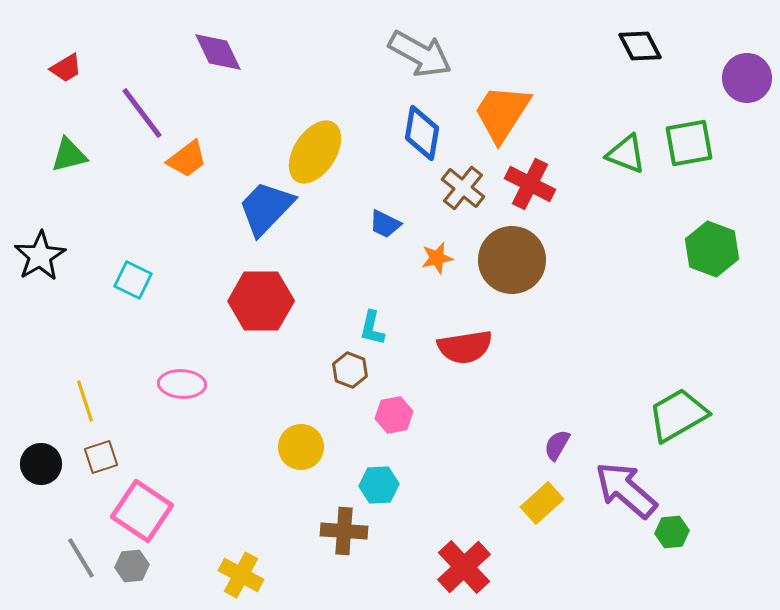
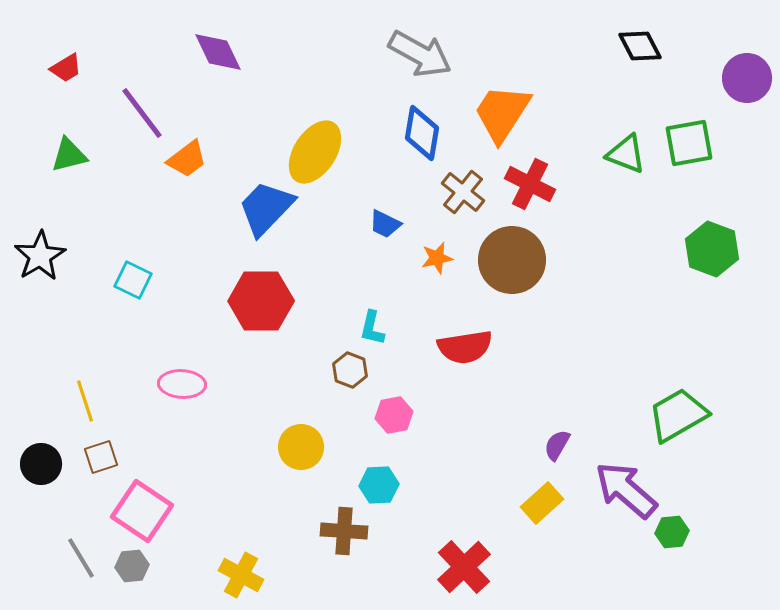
brown cross at (463, 188): moved 4 px down
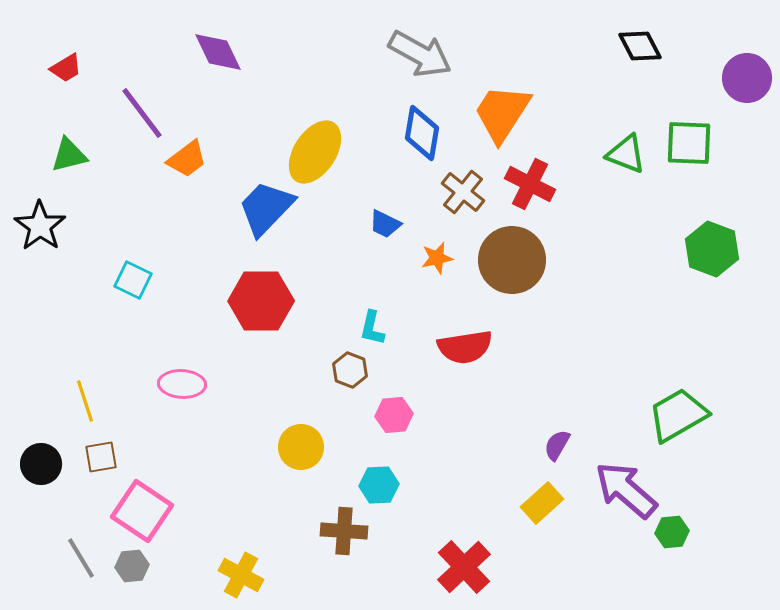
green square at (689, 143): rotated 12 degrees clockwise
black star at (40, 256): moved 30 px up; rotated 6 degrees counterclockwise
pink hexagon at (394, 415): rotated 6 degrees clockwise
brown square at (101, 457): rotated 8 degrees clockwise
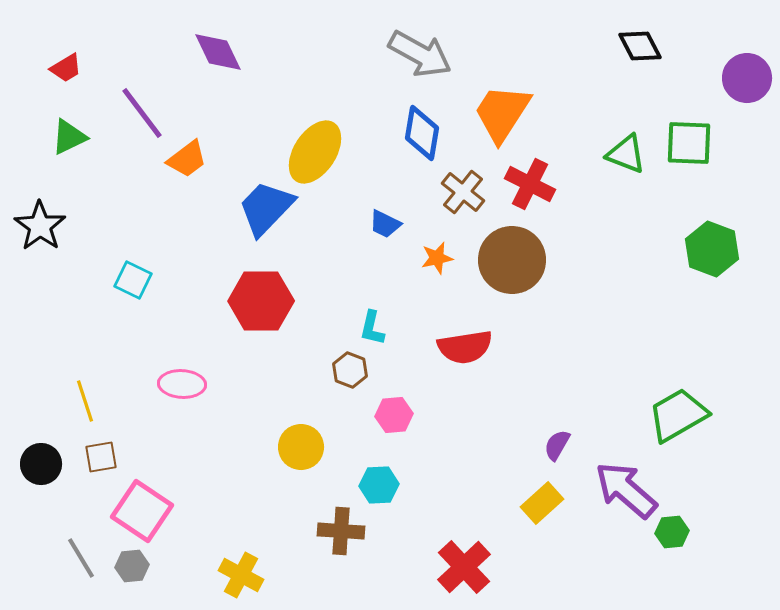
green triangle at (69, 155): moved 18 px up; rotated 12 degrees counterclockwise
brown cross at (344, 531): moved 3 px left
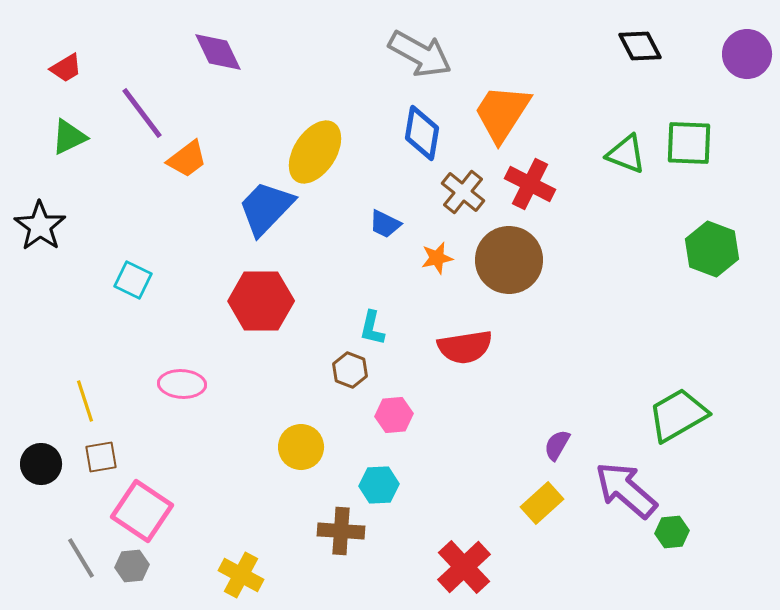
purple circle at (747, 78): moved 24 px up
brown circle at (512, 260): moved 3 px left
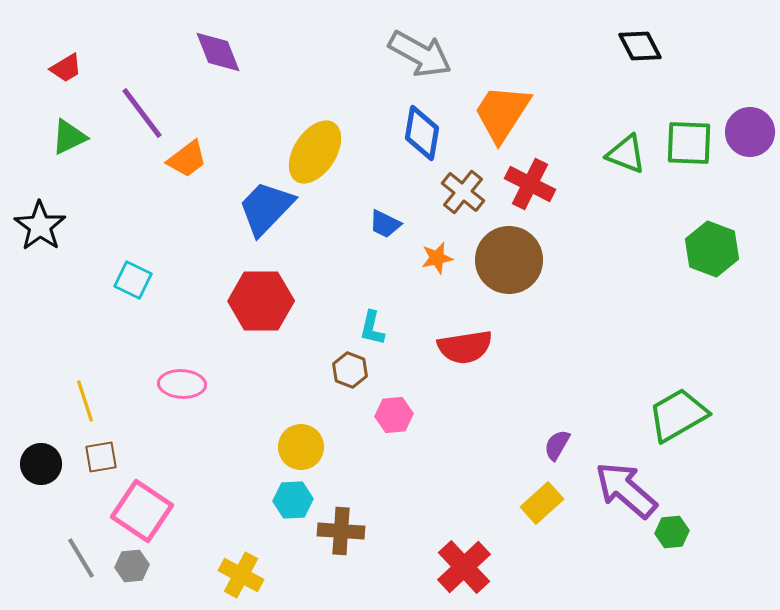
purple diamond at (218, 52): rotated 4 degrees clockwise
purple circle at (747, 54): moved 3 px right, 78 px down
cyan hexagon at (379, 485): moved 86 px left, 15 px down
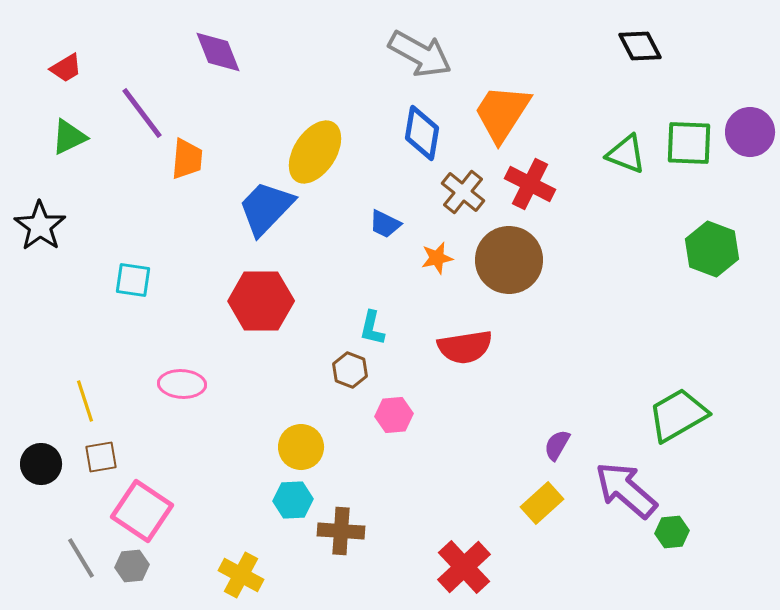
orange trapezoid at (187, 159): rotated 48 degrees counterclockwise
cyan square at (133, 280): rotated 18 degrees counterclockwise
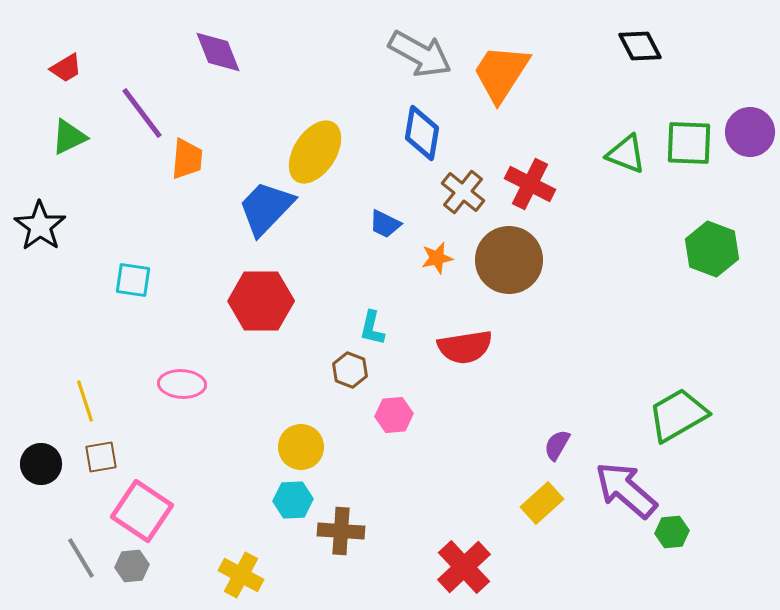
orange trapezoid at (502, 113): moved 1 px left, 40 px up
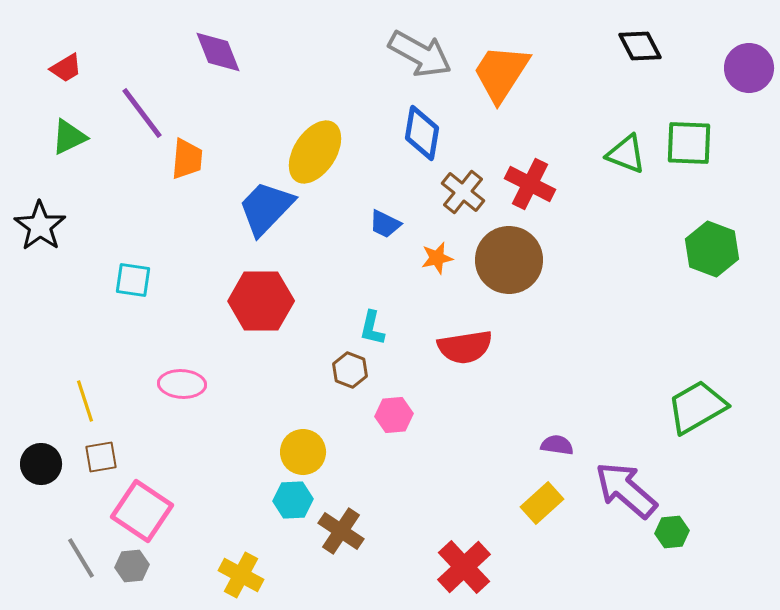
purple circle at (750, 132): moved 1 px left, 64 px up
green trapezoid at (678, 415): moved 19 px right, 8 px up
purple semicircle at (557, 445): rotated 68 degrees clockwise
yellow circle at (301, 447): moved 2 px right, 5 px down
brown cross at (341, 531): rotated 30 degrees clockwise
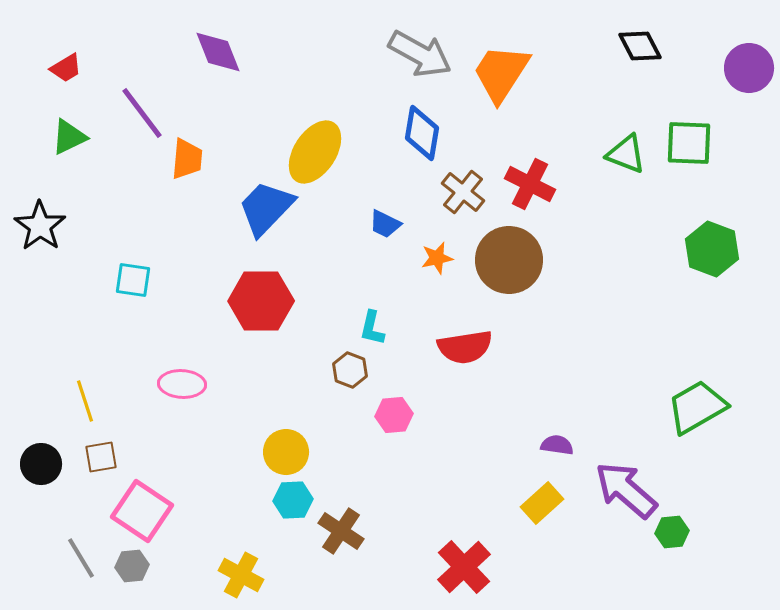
yellow circle at (303, 452): moved 17 px left
